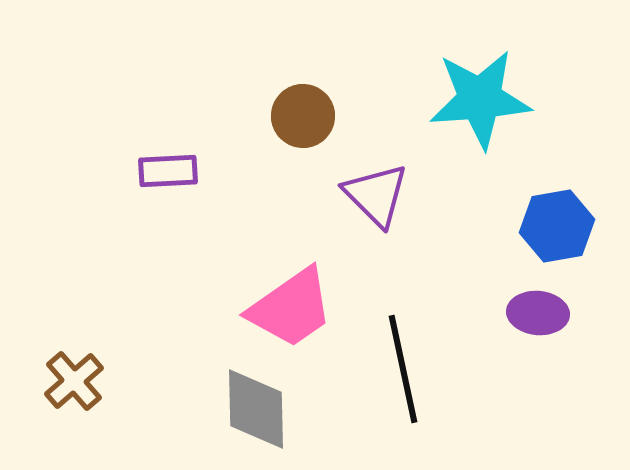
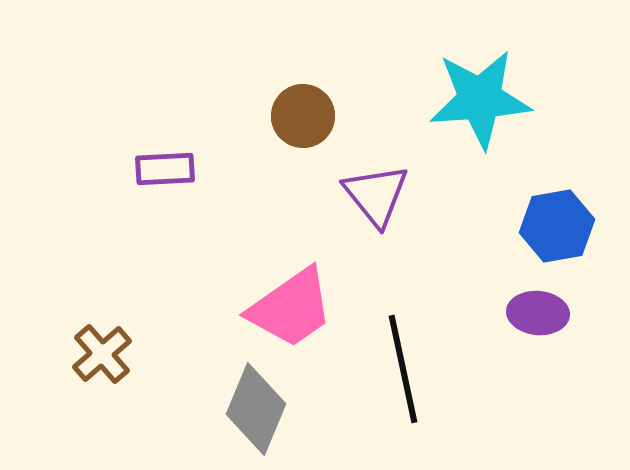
purple rectangle: moved 3 px left, 2 px up
purple triangle: rotated 6 degrees clockwise
brown cross: moved 28 px right, 27 px up
gray diamond: rotated 24 degrees clockwise
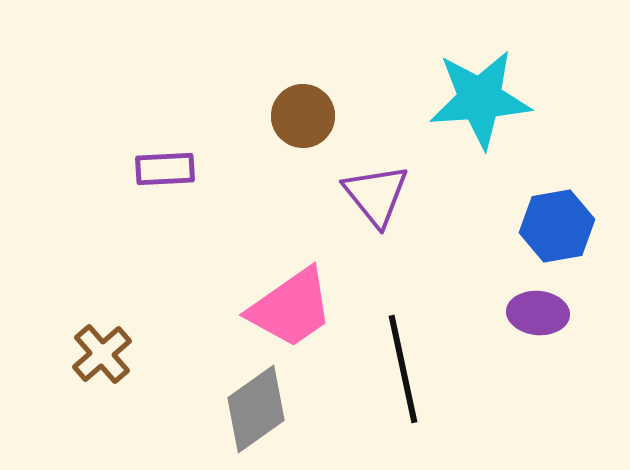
gray diamond: rotated 32 degrees clockwise
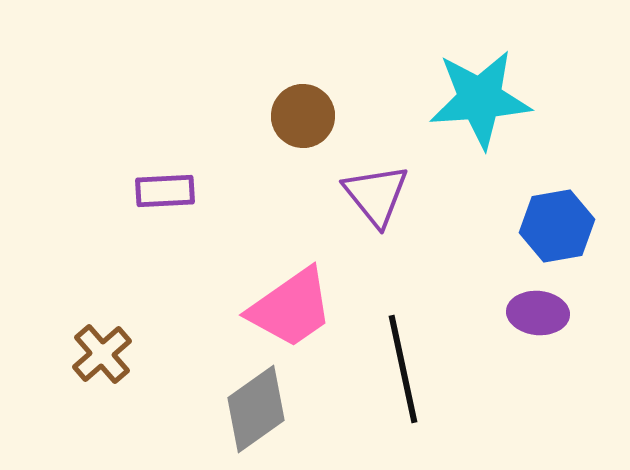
purple rectangle: moved 22 px down
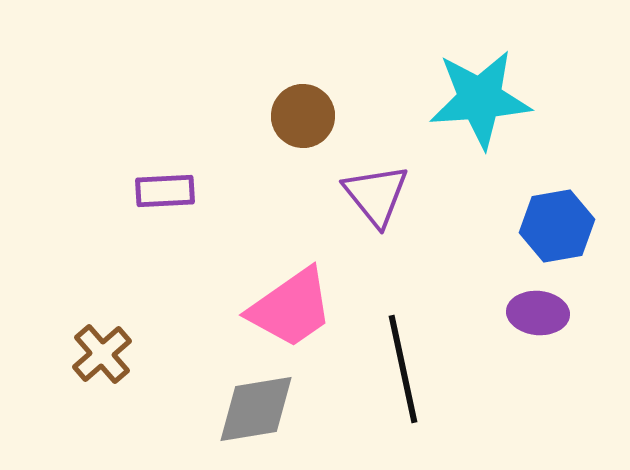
gray diamond: rotated 26 degrees clockwise
